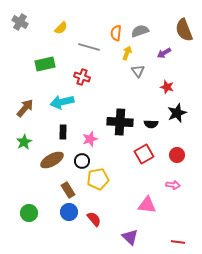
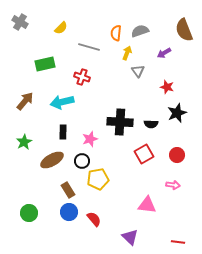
brown arrow: moved 7 px up
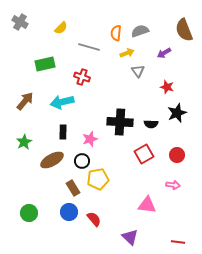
yellow arrow: rotated 48 degrees clockwise
brown rectangle: moved 5 px right, 2 px up
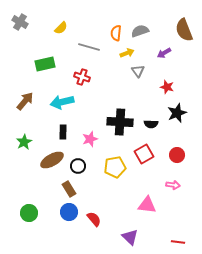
black circle: moved 4 px left, 5 px down
yellow pentagon: moved 17 px right, 12 px up
brown rectangle: moved 4 px left, 1 px down
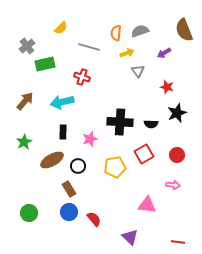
gray cross: moved 7 px right, 24 px down; rotated 21 degrees clockwise
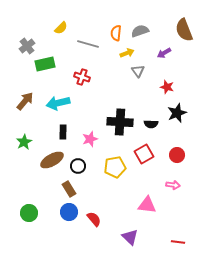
gray line: moved 1 px left, 3 px up
cyan arrow: moved 4 px left, 1 px down
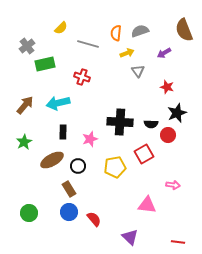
brown arrow: moved 4 px down
red circle: moved 9 px left, 20 px up
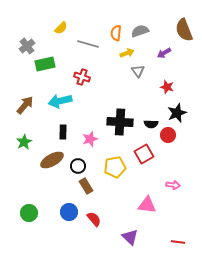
cyan arrow: moved 2 px right, 2 px up
brown rectangle: moved 17 px right, 3 px up
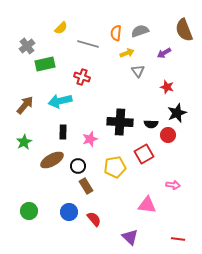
green circle: moved 2 px up
red line: moved 3 px up
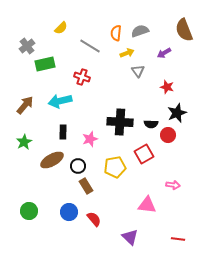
gray line: moved 2 px right, 2 px down; rotated 15 degrees clockwise
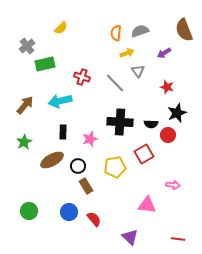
gray line: moved 25 px right, 37 px down; rotated 15 degrees clockwise
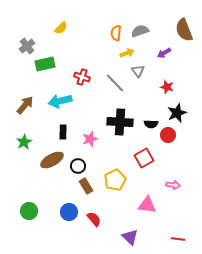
red square: moved 4 px down
yellow pentagon: moved 13 px down; rotated 15 degrees counterclockwise
